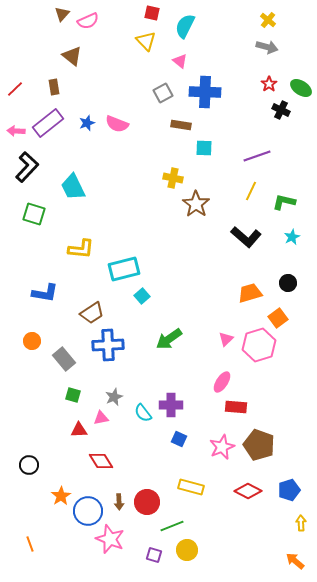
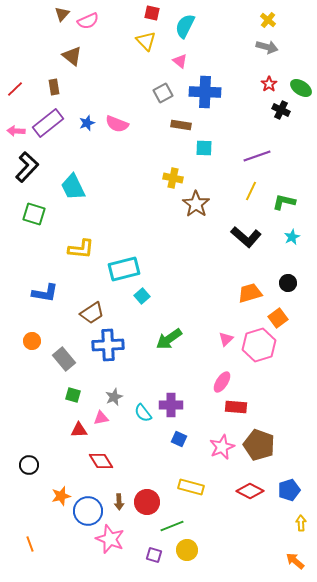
red diamond at (248, 491): moved 2 px right
orange star at (61, 496): rotated 18 degrees clockwise
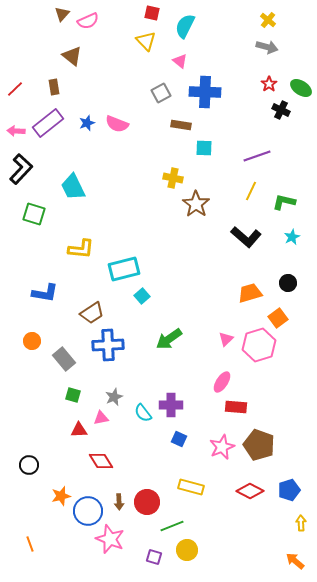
gray square at (163, 93): moved 2 px left
black L-shape at (27, 167): moved 6 px left, 2 px down
purple square at (154, 555): moved 2 px down
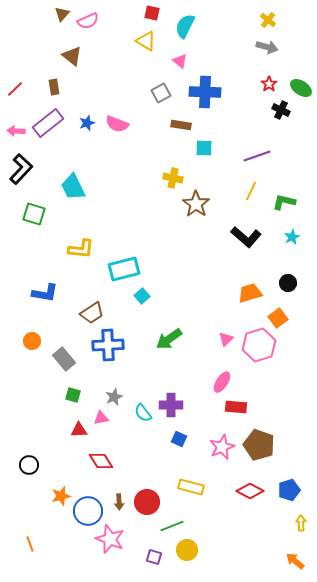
yellow triangle at (146, 41): rotated 15 degrees counterclockwise
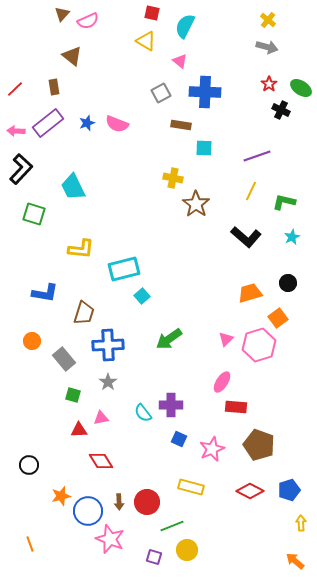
brown trapezoid at (92, 313): moved 8 px left; rotated 40 degrees counterclockwise
gray star at (114, 397): moved 6 px left, 15 px up; rotated 12 degrees counterclockwise
pink star at (222, 447): moved 10 px left, 2 px down
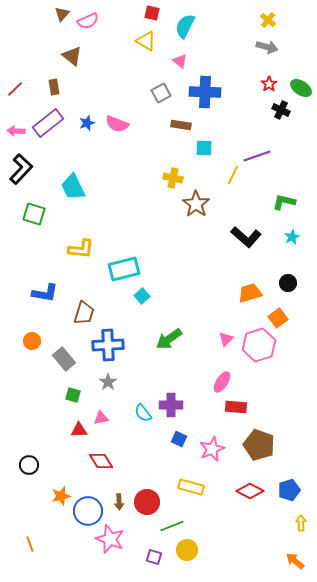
yellow line at (251, 191): moved 18 px left, 16 px up
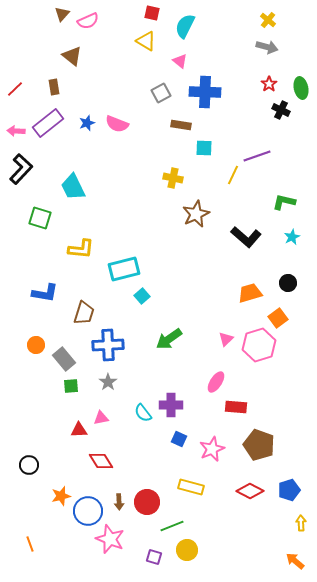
green ellipse at (301, 88): rotated 45 degrees clockwise
brown star at (196, 204): moved 10 px down; rotated 12 degrees clockwise
green square at (34, 214): moved 6 px right, 4 px down
orange circle at (32, 341): moved 4 px right, 4 px down
pink ellipse at (222, 382): moved 6 px left
green square at (73, 395): moved 2 px left, 9 px up; rotated 21 degrees counterclockwise
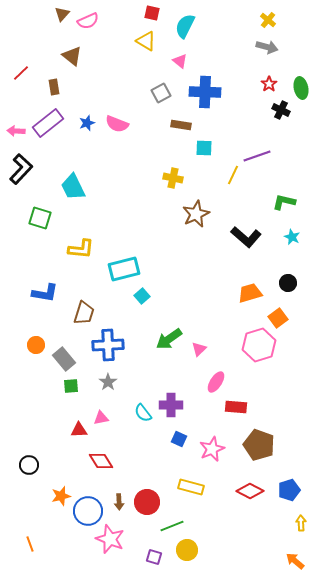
red line at (15, 89): moved 6 px right, 16 px up
cyan star at (292, 237): rotated 21 degrees counterclockwise
pink triangle at (226, 339): moved 27 px left, 10 px down
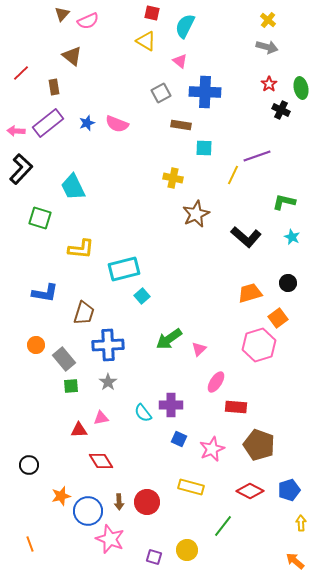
green line at (172, 526): moved 51 px right; rotated 30 degrees counterclockwise
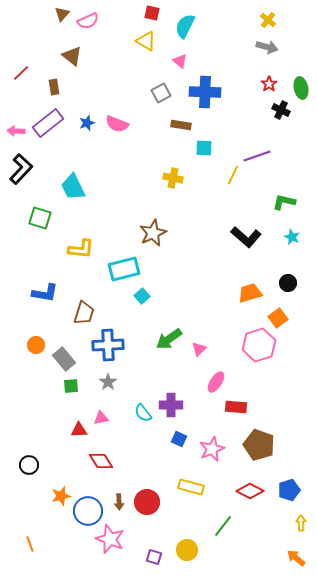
brown star at (196, 214): moved 43 px left, 19 px down
orange arrow at (295, 561): moved 1 px right, 3 px up
